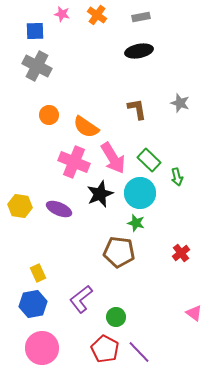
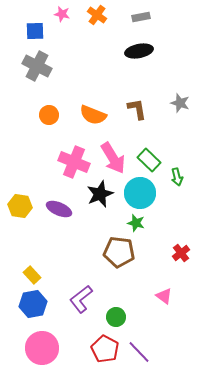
orange semicircle: moved 7 px right, 12 px up; rotated 12 degrees counterclockwise
yellow rectangle: moved 6 px left, 2 px down; rotated 18 degrees counterclockwise
pink triangle: moved 30 px left, 17 px up
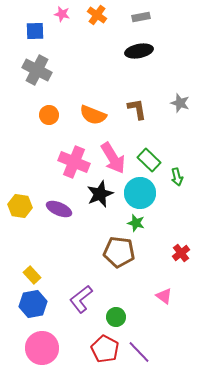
gray cross: moved 4 px down
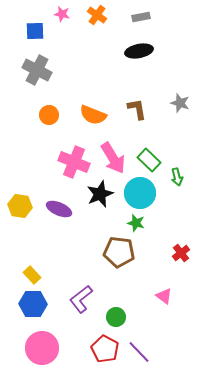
blue hexagon: rotated 12 degrees clockwise
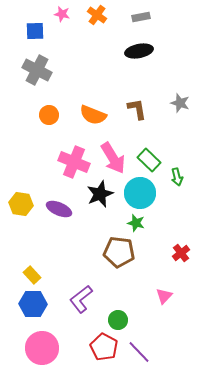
yellow hexagon: moved 1 px right, 2 px up
pink triangle: rotated 36 degrees clockwise
green circle: moved 2 px right, 3 px down
red pentagon: moved 1 px left, 2 px up
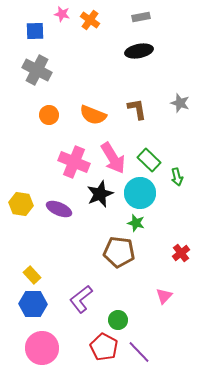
orange cross: moved 7 px left, 5 px down
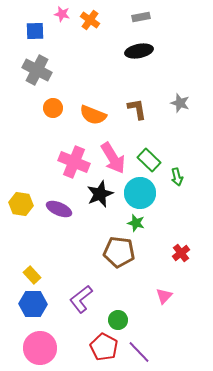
orange circle: moved 4 px right, 7 px up
pink circle: moved 2 px left
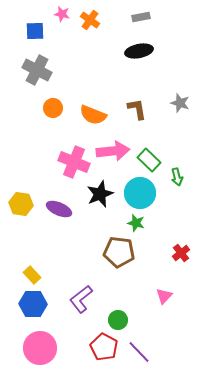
pink arrow: moved 7 px up; rotated 64 degrees counterclockwise
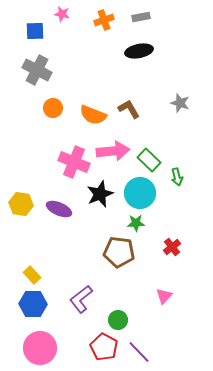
orange cross: moved 14 px right; rotated 36 degrees clockwise
brown L-shape: moved 8 px left; rotated 20 degrees counterclockwise
green star: rotated 18 degrees counterclockwise
red cross: moved 9 px left, 6 px up
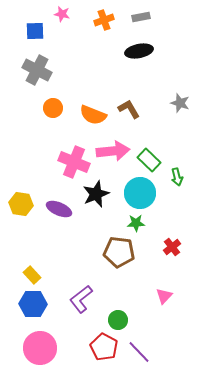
black star: moved 4 px left
